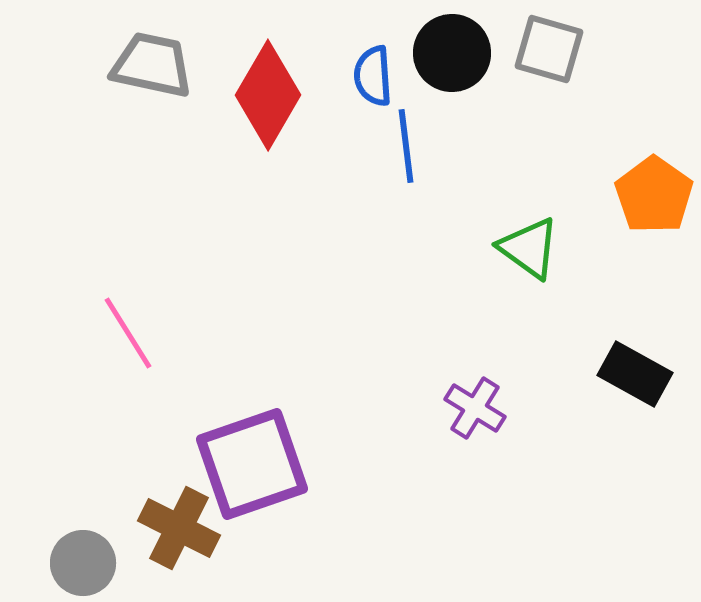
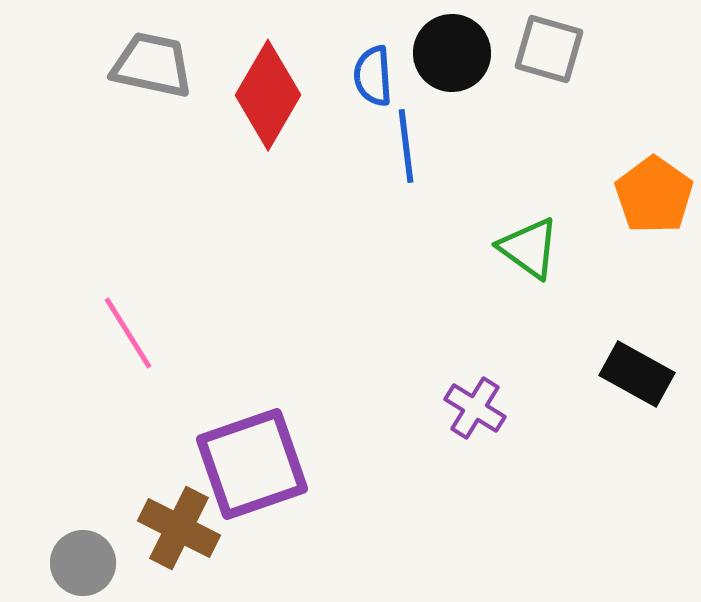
black rectangle: moved 2 px right
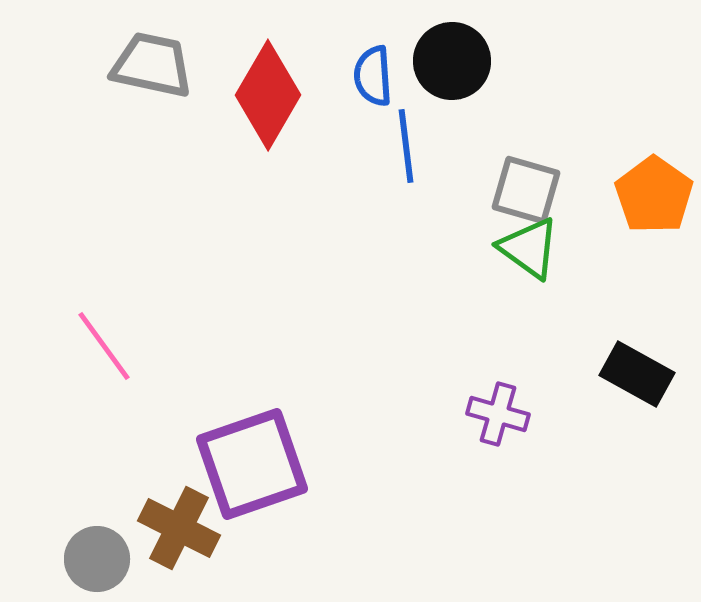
gray square: moved 23 px left, 141 px down
black circle: moved 8 px down
pink line: moved 24 px left, 13 px down; rotated 4 degrees counterclockwise
purple cross: moved 23 px right, 6 px down; rotated 16 degrees counterclockwise
gray circle: moved 14 px right, 4 px up
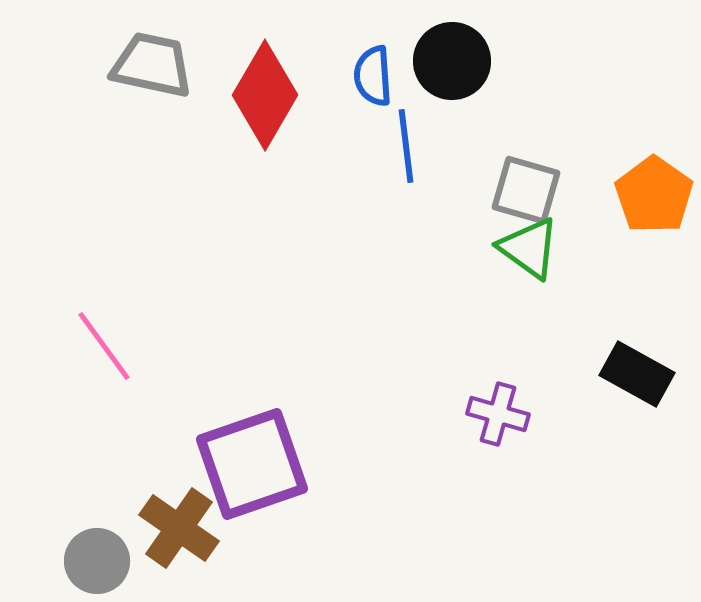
red diamond: moved 3 px left
brown cross: rotated 8 degrees clockwise
gray circle: moved 2 px down
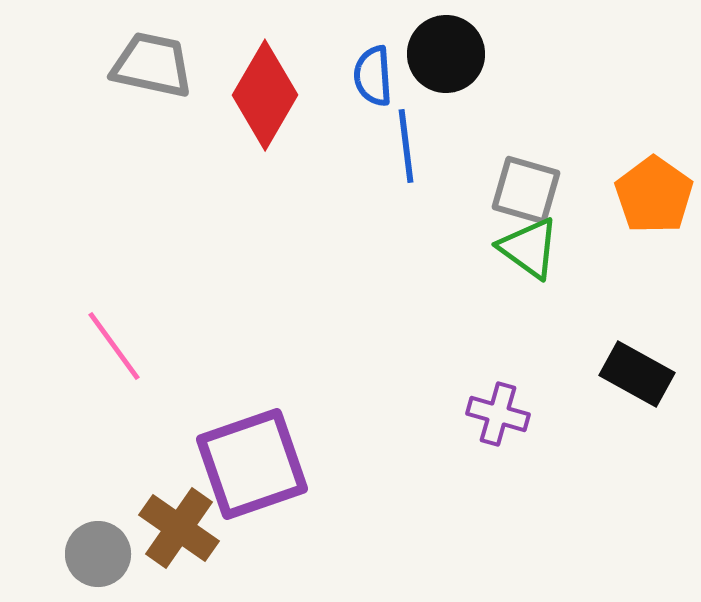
black circle: moved 6 px left, 7 px up
pink line: moved 10 px right
gray circle: moved 1 px right, 7 px up
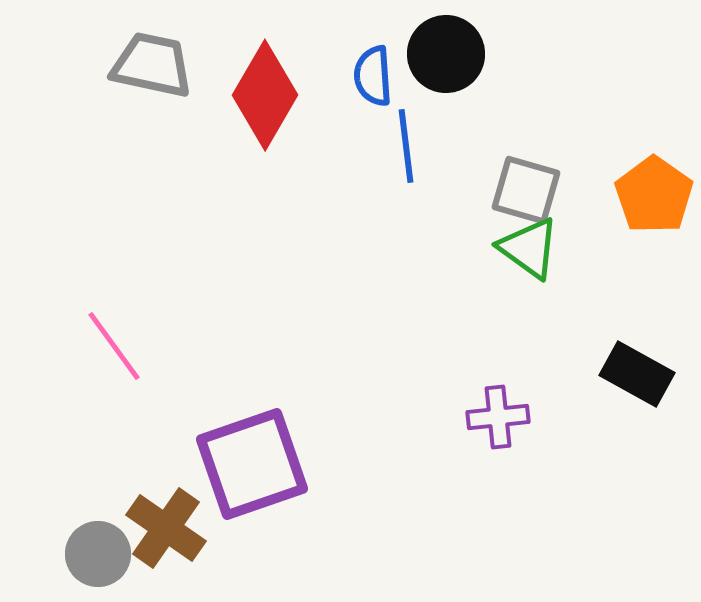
purple cross: moved 3 px down; rotated 22 degrees counterclockwise
brown cross: moved 13 px left
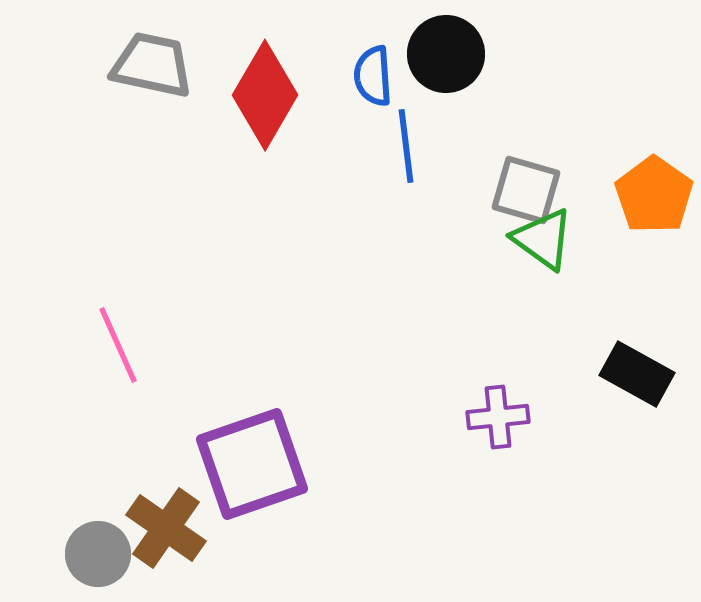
green triangle: moved 14 px right, 9 px up
pink line: moved 4 px right, 1 px up; rotated 12 degrees clockwise
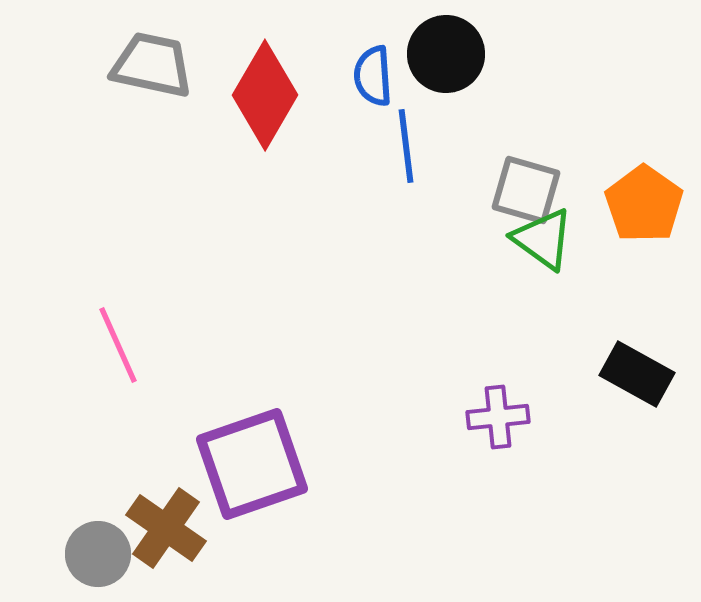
orange pentagon: moved 10 px left, 9 px down
